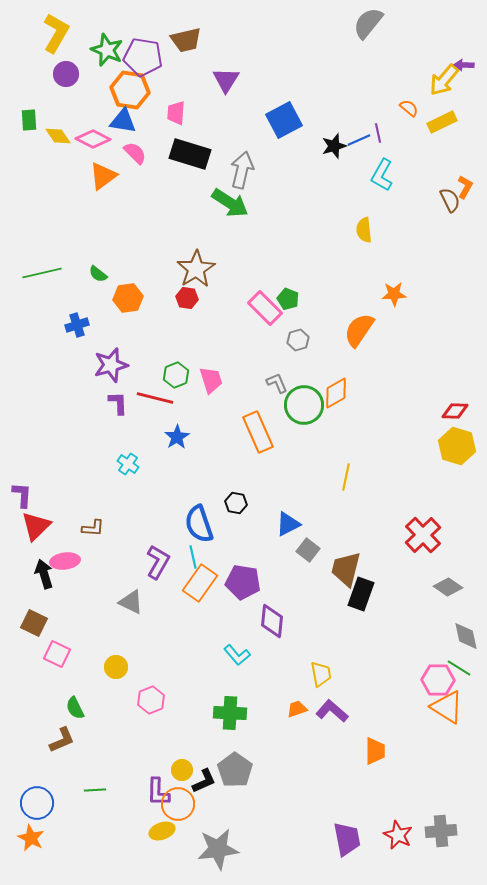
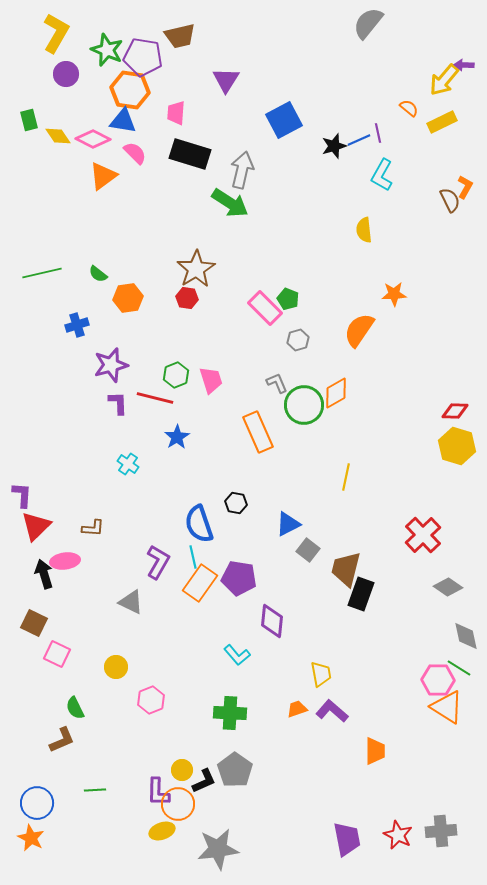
brown trapezoid at (186, 40): moved 6 px left, 4 px up
green rectangle at (29, 120): rotated 10 degrees counterclockwise
purple pentagon at (243, 582): moved 4 px left, 4 px up
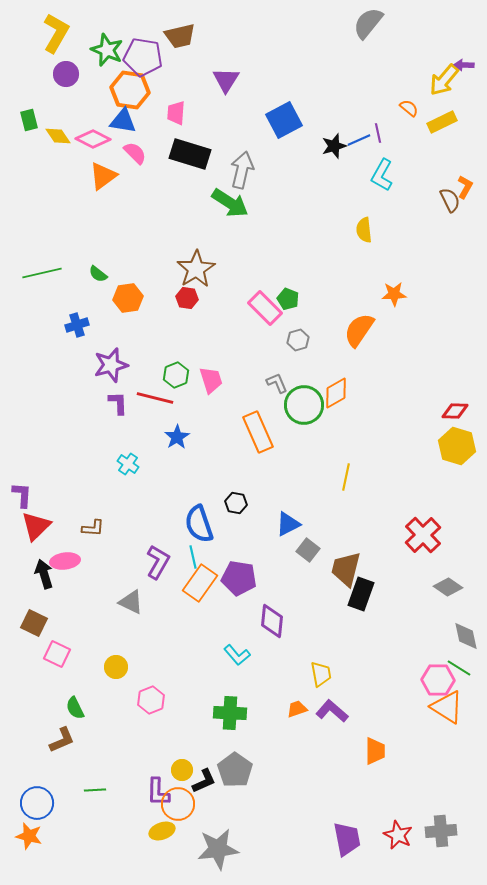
orange star at (31, 838): moved 2 px left, 2 px up; rotated 12 degrees counterclockwise
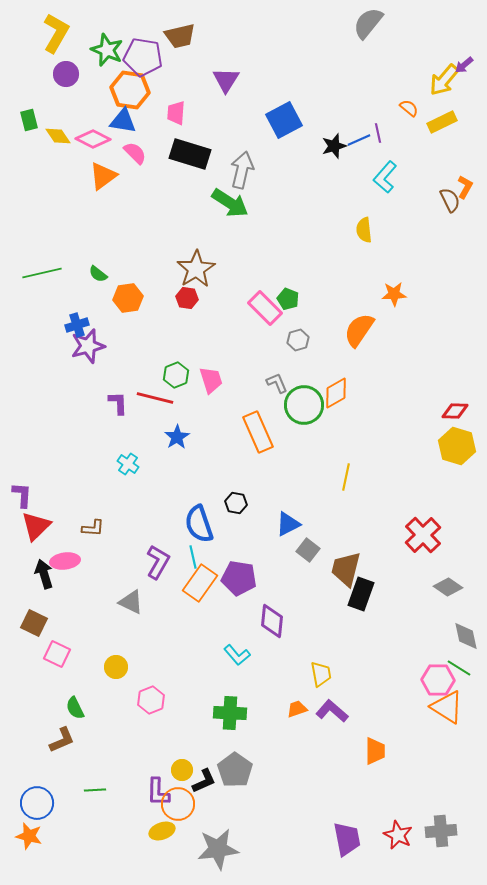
purple arrow at (464, 65): rotated 42 degrees counterclockwise
cyan L-shape at (382, 175): moved 3 px right, 2 px down; rotated 12 degrees clockwise
purple star at (111, 365): moved 23 px left, 19 px up
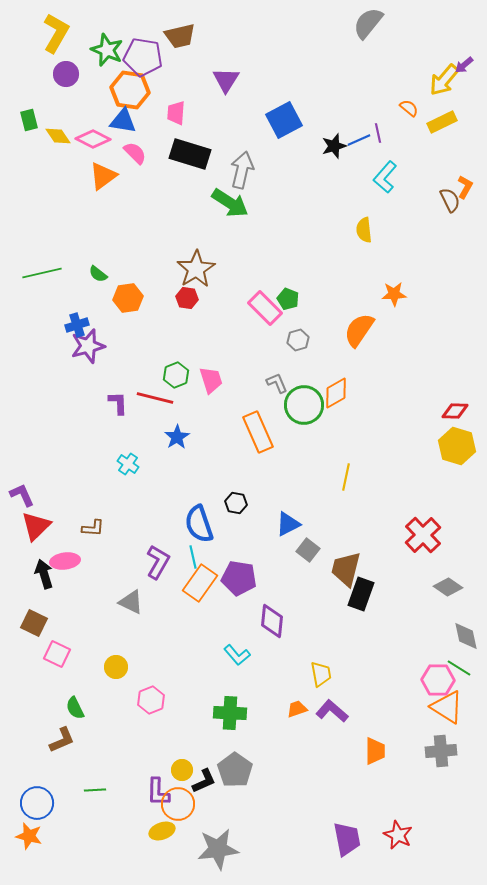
purple L-shape at (22, 495): rotated 28 degrees counterclockwise
gray cross at (441, 831): moved 80 px up
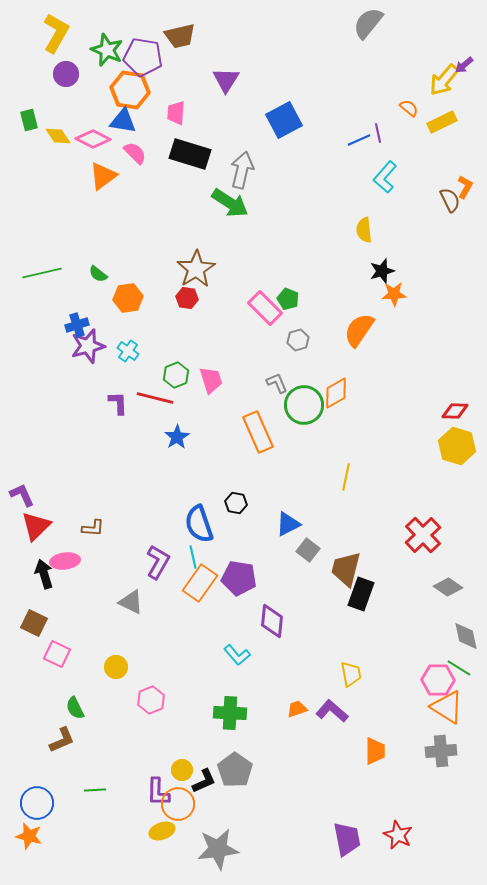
black star at (334, 146): moved 48 px right, 125 px down
cyan cross at (128, 464): moved 113 px up
yellow trapezoid at (321, 674): moved 30 px right
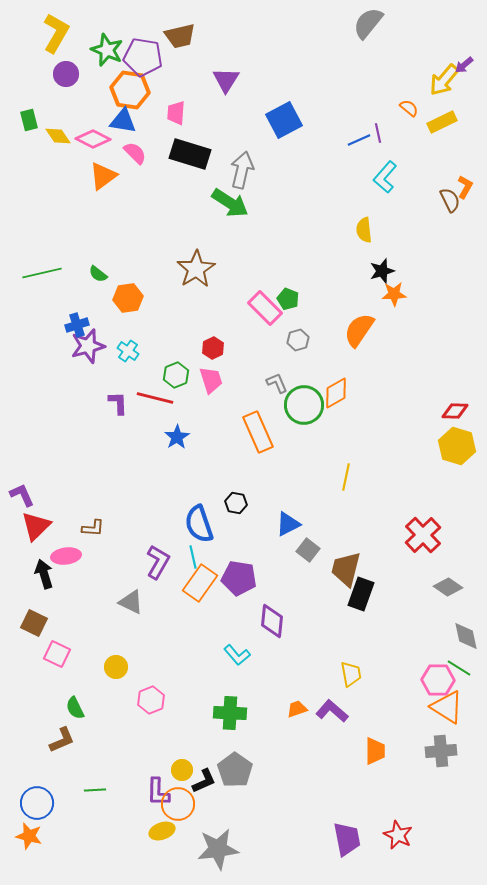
red hexagon at (187, 298): moved 26 px right, 50 px down; rotated 25 degrees clockwise
pink ellipse at (65, 561): moved 1 px right, 5 px up
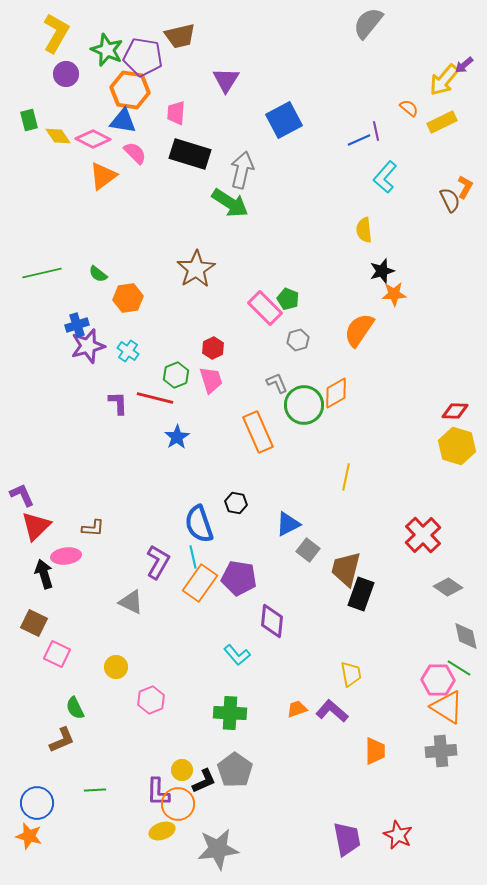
purple line at (378, 133): moved 2 px left, 2 px up
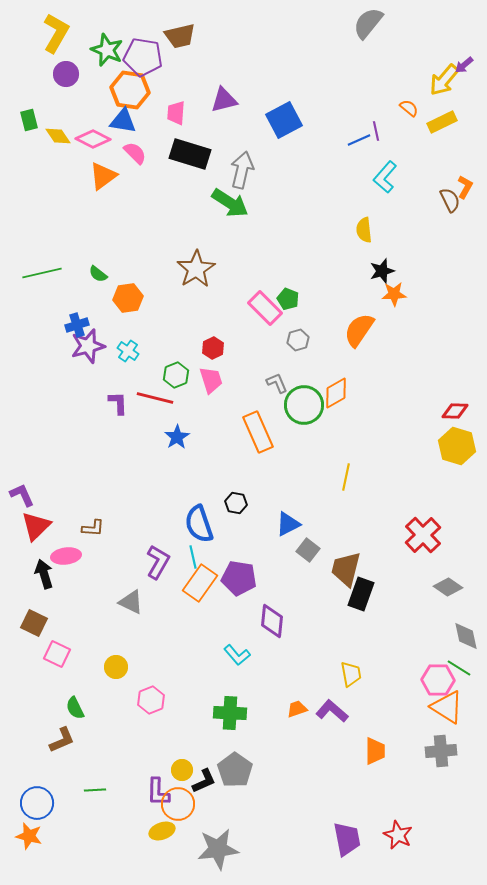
purple triangle at (226, 80): moved 2 px left, 20 px down; rotated 44 degrees clockwise
